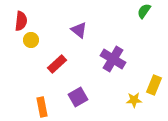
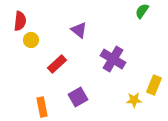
green semicircle: moved 2 px left
red semicircle: moved 1 px left
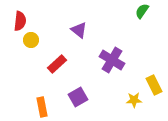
purple cross: moved 1 px left, 1 px down
yellow rectangle: rotated 48 degrees counterclockwise
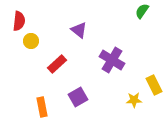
red semicircle: moved 1 px left
yellow circle: moved 1 px down
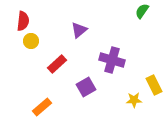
red semicircle: moved 4 px right
purple triangle: rotated 42 degrees clockwise
purple cross: rotated 15 degrees counterclockwise
purple square: moved 8 px right, 10 px up
orange rectangle: rotated 60 degrees clockwise
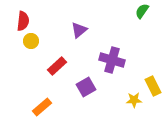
red rectangle: moved 2 px down
yellow rectangle: moved 1 px left, 1 px down
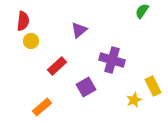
yellow star: rotated 21 degrees counterclockwise
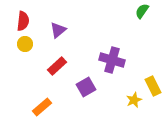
purple triangle: moved 21 px left
yellow circle: moved 6 px left, 3 px down
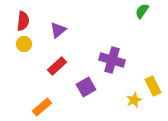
yellow circle: moved 1 px left
